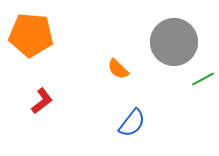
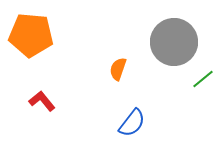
orange semicircle: rotated 65 degrees clockwise
green line: rotated 10 degrees counterclockwise
red L-shape: rotated 92 degrees counterclockwise
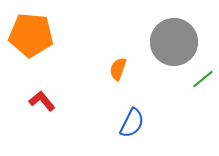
blue semicircle: rotated 12 degrees counterclockwise
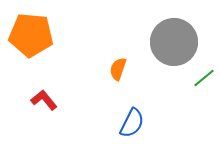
green line: moved 1 px right, 1 px up
red L-shape: moved 2 px right, 1 px up
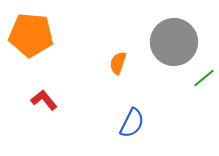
orange semicircle: moved 6 px up
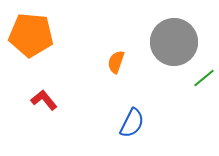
orange semicircle: moved 2 px left, 1 px up
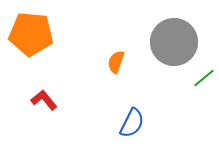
orange pentagon: moved 1 px up
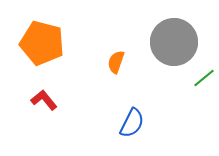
orange pentagon: moved 11 px right, 9 px down; rotated 9 degrees clockwise
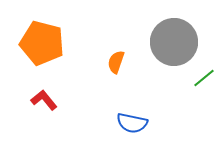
blue semicircle: rotated 76 degrees clockwise
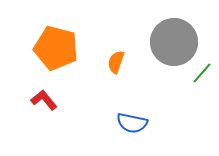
orange pentagon: moved 14 px right, 5 px down
green line: moved 2 px left, 5 px up; rotated 10 degrees counterclockwise
